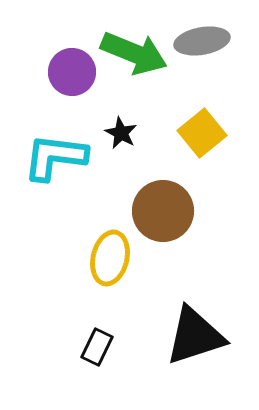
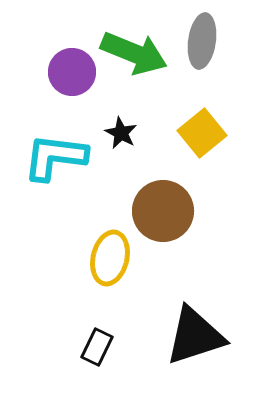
gray ellipse: rotated 72 degrees counterclockwise
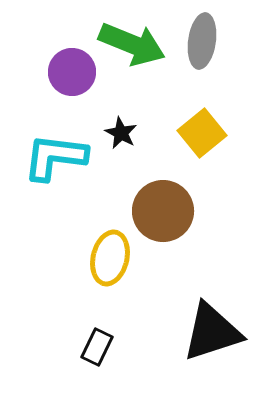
green arrow: moved 2 px left, 9 px up
black triangle: moved 17 px right, 4 px up
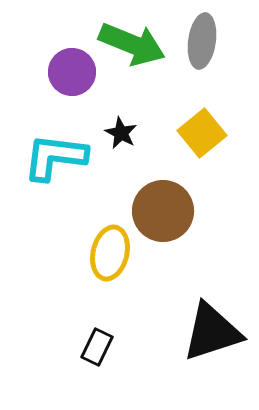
yellow ellipse: moved 5 px up
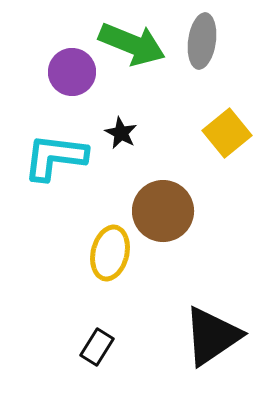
yellow square: moved 25 px right
black triangle: moved 4 px down; rotated 16 degrees counterclockwise
black rectangle: rotated 6 degrees clockwise
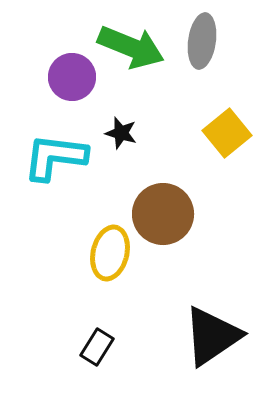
green arrow: moved 1 px left, 3 px down
purple circle: moved 5 px down
black star: rotated 12 degrees counterclockwise
brown circle: moved 3 px down
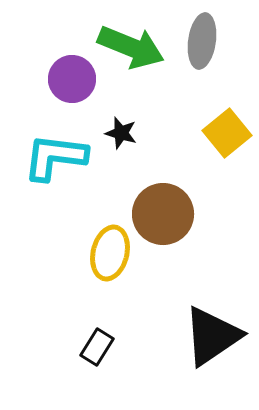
purple circle: moved 2 px down
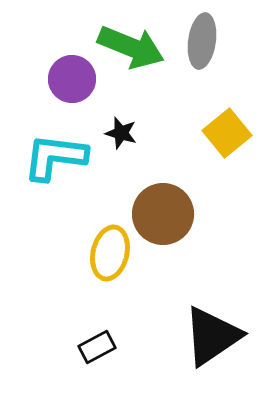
black rectangle: rotated 30 degrees clockwise
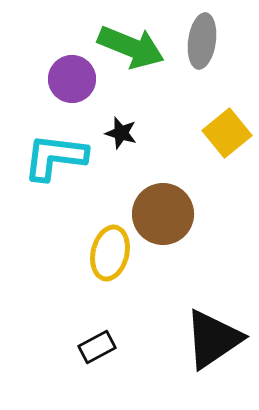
black triangle: moved 1 px right, 3 px down
